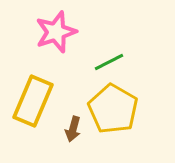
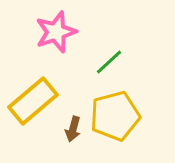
green line: rotated 16 degrees counterclockwise
yellow rectangle: rotated 27 degrees clockwise
yellow pentagon: moved 2 px right, 7 px down; rotated 27 degrees clockwise
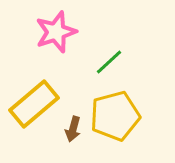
yellow rectangle: moved 1 px right, 3 px down
